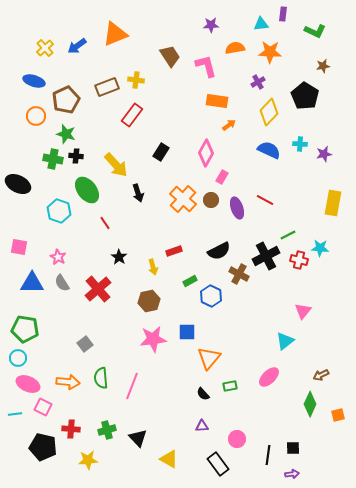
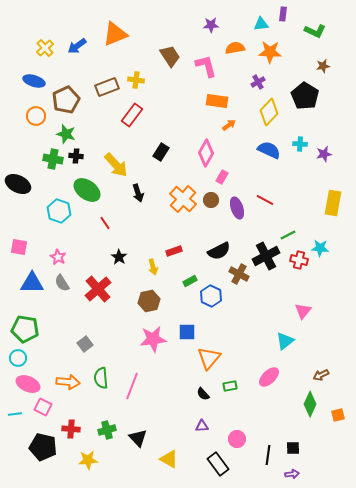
green ellipse at (87, 190): rotated 16 degrees counterclockwise
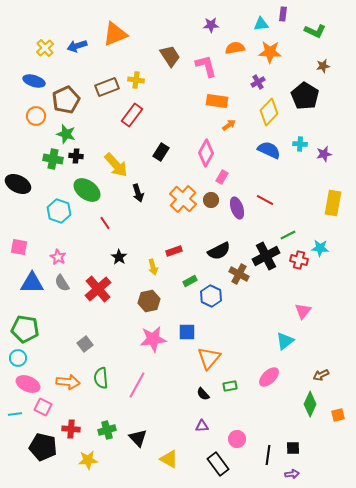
blue arrow at (77, 46): rotated 18 degrees clockwise
pink line at (132, 386): moved 5 px right, 1 px up; rotated 8 degrees clockwise
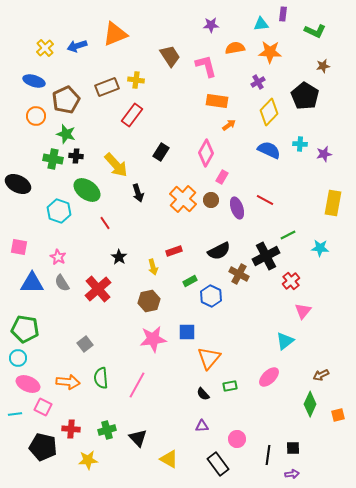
red cross at (299, 260): moved 8 px left, 21 px down; rotated 36 degrees clockwise
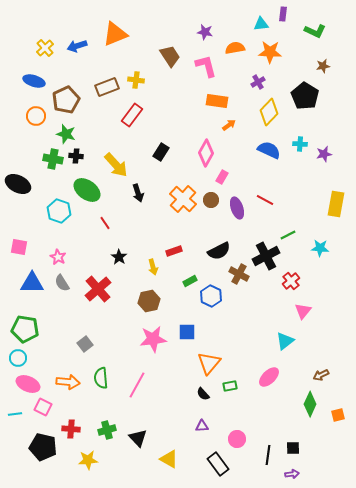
purple star at (211, 25): moved 6 px left, 7 px down; rotated 14 degrees clockwise
yellow rectangle at (333, 203): moved 3 px right, 1 px down
orange triangle at (209, 358): moved 5 px down
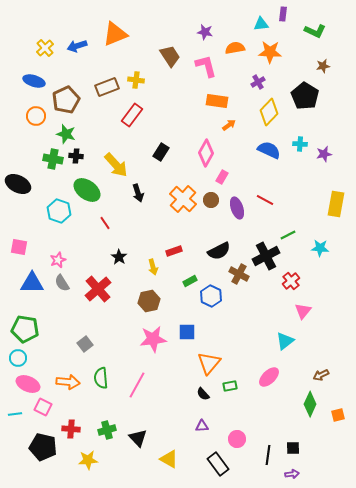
pink star at (58, 257): moved 3 px down; rotated 21 degrees clockwise
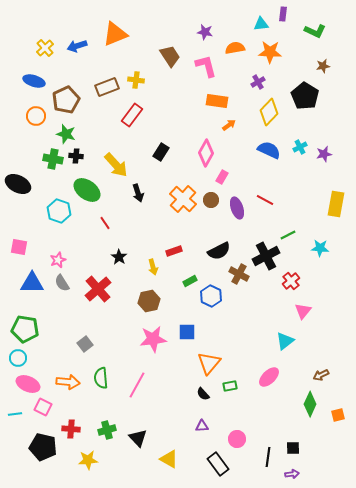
cyan cross at (300, 144): moved 3 px down; rotated 32 degrees counterclockwise
black line at (268, 455): moved 2 px down
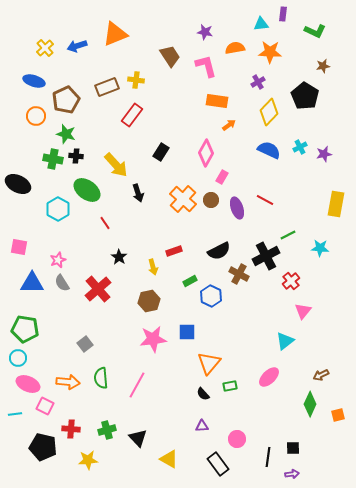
cyan hexagon at (59, 211): moved 1 px left, 2 px up; rotated 10 degrees clockwise
pink square at (43, 407): moved 2 px right, 1 px up
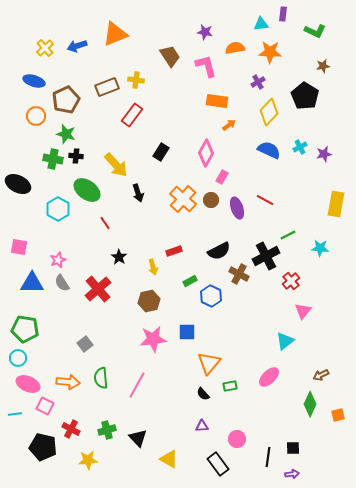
red cross at (71, 429): rotated 24 degrees clockwise
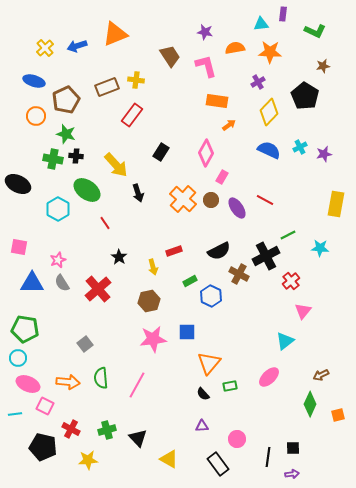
purple ellipse at (237, 208): rotated 15 degrees counterclockwise
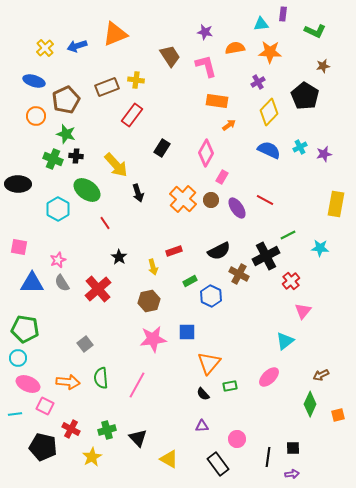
black rectangle at (161, 152): moved 1 px right, 4 px up
green cross at (53, 159): rotated 12 degrees clockwise
black ellipse at (18, 184): rotated 25 degrees counterclockwise
yellow star at (88, 460): moved 4 px right, 3 px up; rotated 24 degrees counterclockwise
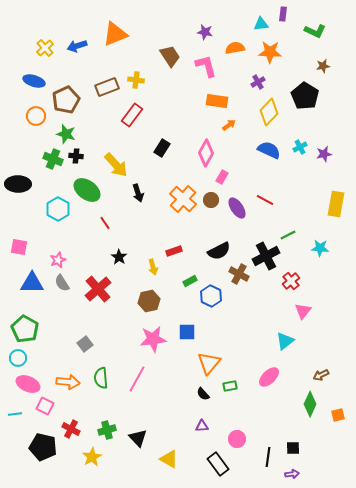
green pentagon at (25, 329): rotated 20 degrees clockwise
pink line at (137, 385): moved 6 px up
